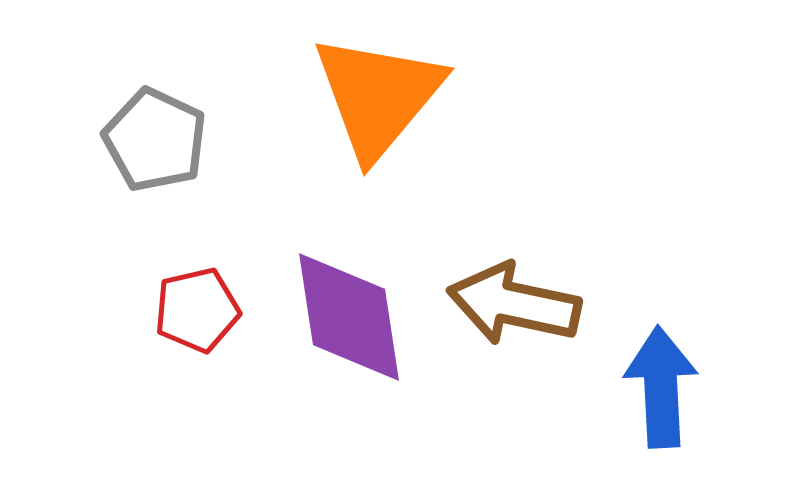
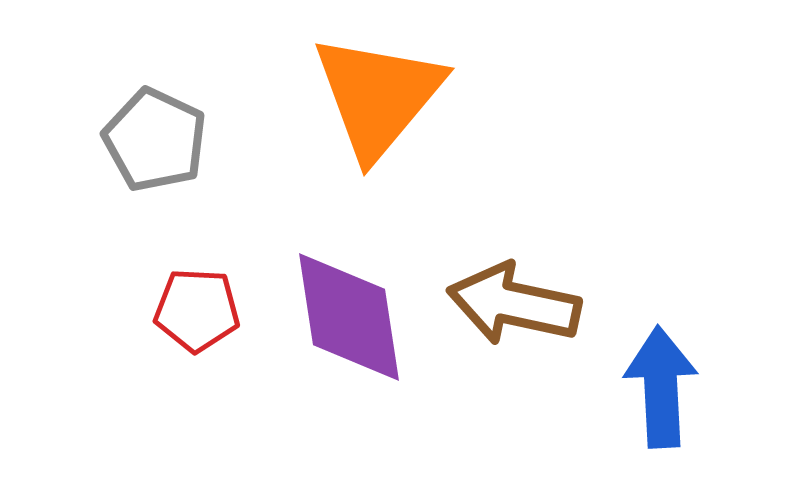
red pentagon: rotated 16 degrees clockwise
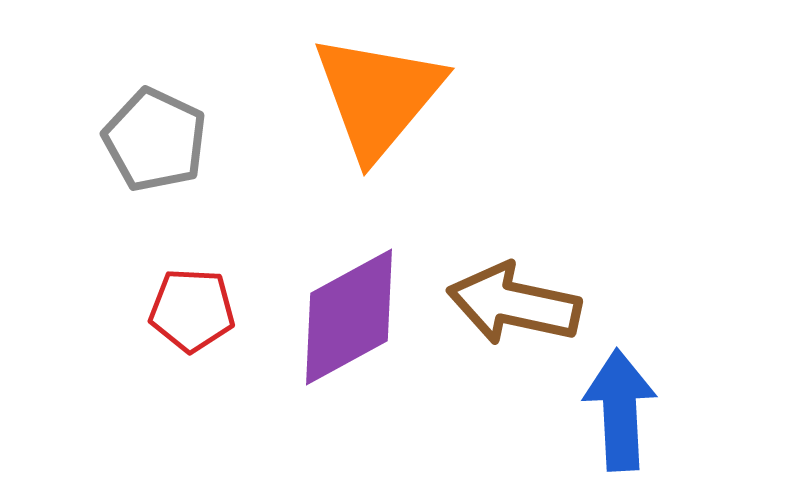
red pentagon: moved 5 px left
purple diamond: rotated 70 degrees clockwise
blue arrow: moved 41 px left, 23 px down
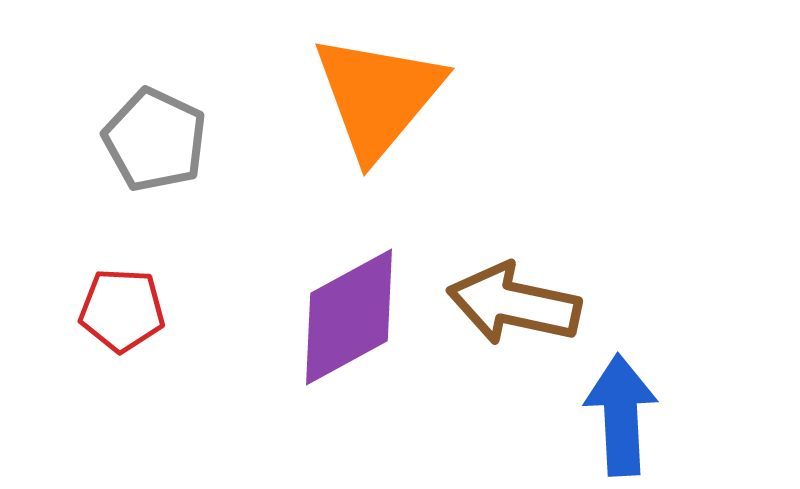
red pentagon: moved 70 px left
blue arrow: moved 1 px right, 5 px down
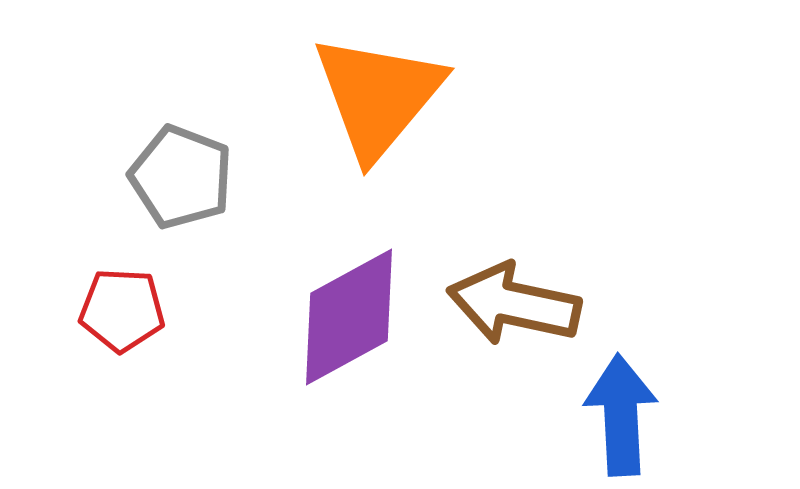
gray pentagon: moved 26 px right, 37 px down; rotated 4 degrees counterclockwise
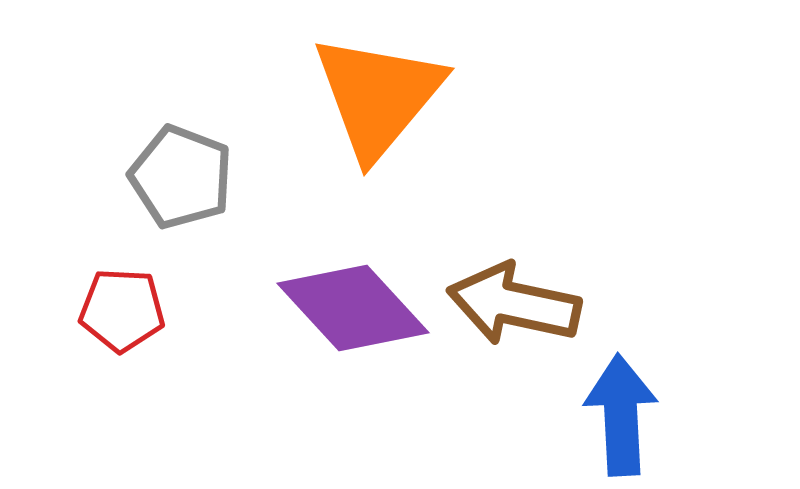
purple diamond: moved 4 px right, 9 px up; rotated 76 degrees clockwise
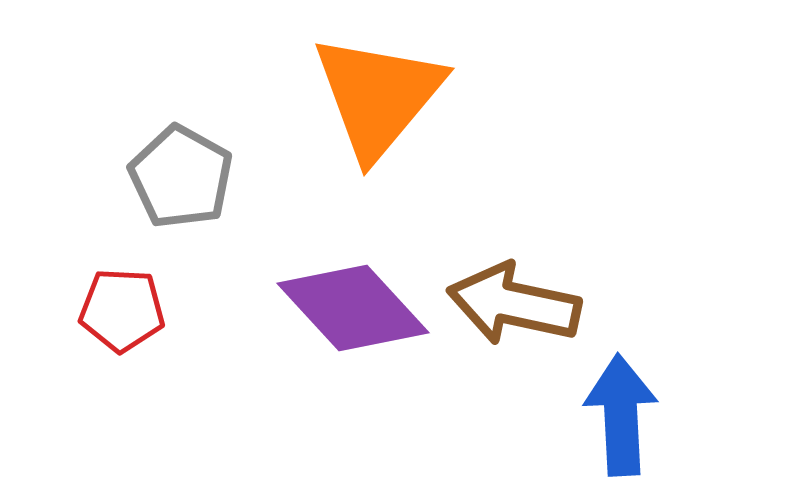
gray pentagon: rotated 8 degrees clockwise
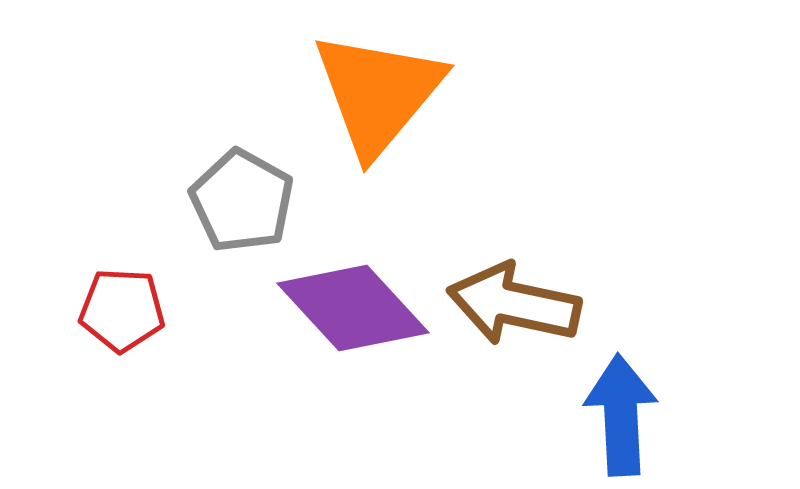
orange triangle: moved 3 px up
gray pentagon: moved 61 px right, 24 px down
